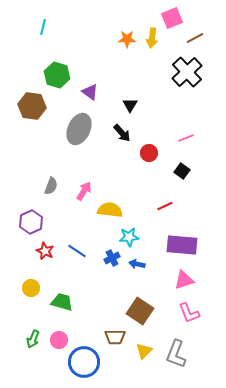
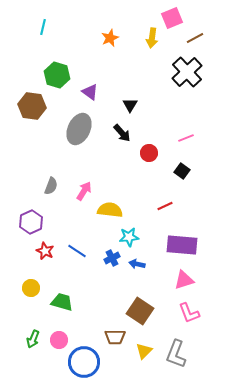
orange star: moved 17 px left, 1 px up; rotated 24 degrees counterclockwise
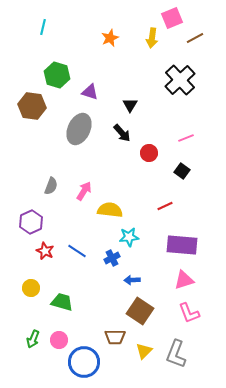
black cross: moved 7 px left, 8 px down
purple triangle: rotated 18 degrees counterclockwise
blue arrow: moved 5 px left, 16 px down; rotated 14 degrees counterclockwise
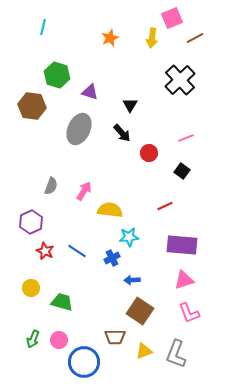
yellow triangle: rotated 24 degrees clockwise
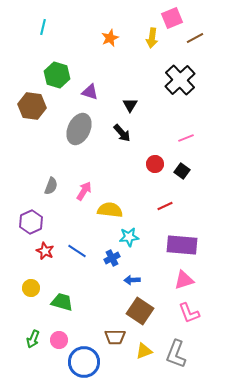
red circle: moved 6 px right, 11 px down
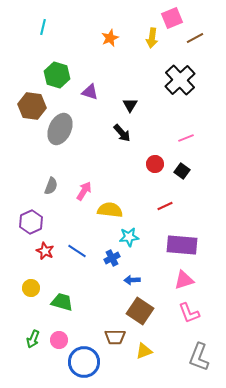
gray ellipse: moved 19 px left
gray L-shape: moved 23 px right, 3 px down
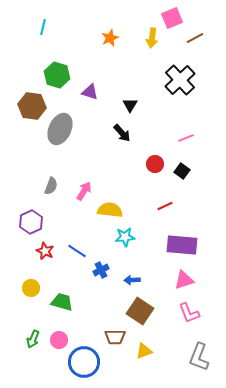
cyan star: moved 4 px left
blue cross: moved 11 px left, 12 px down
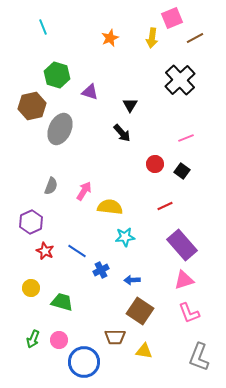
cyan line: rotated 35 degrees counterclockwise
brown hexagon: rotated 20 degrees counterclockwise
yellow semicircle: moved 3 px up
purple rectangle: rotated 44 degrees clockwise
yellow triangle: rotated 30 degrees clockwise
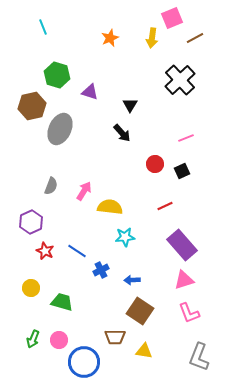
black square: rotated 28 degrees clockwise
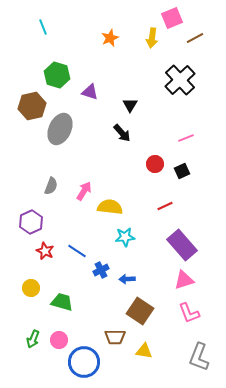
blue arrow: moved 5 px left, 1 px up
